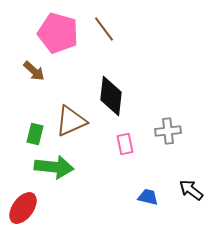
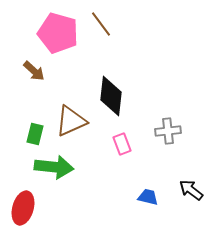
brown line: moved 3 px left, 5 px up
pink rectangle: moved 3 px left; rotated 10 degrees counterclockwise
red ellipse: rotated 20 degrees counterclockwise
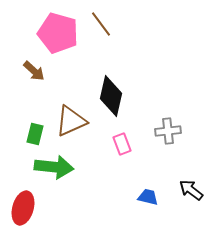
black diamond: rotated 6 degrees clockwise
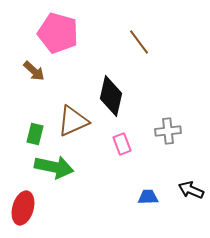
brown line: moved 38 px right, 18 px down
brown triangle: moved 2 px right
green arrow: rotated 6 degrees clockwise
black arrow: rotated 15 degrees counterclockwise
blue trapezoid: rotated 15 degrees counterclockwise
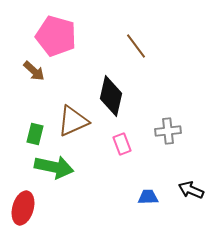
pink pentagon: moved 2 px left, 3 px down
brown line: moved 3 px left, 4 px down
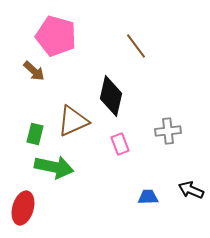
pink rectangle: moved 2 px left
